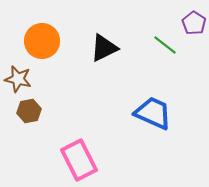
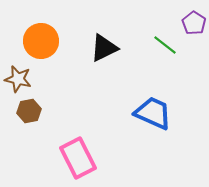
orange circle: moved 1 px left
pink rectangle: moved 1 px left, 2 px up
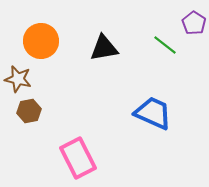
black triangle: rotated 16 degrees clockwise
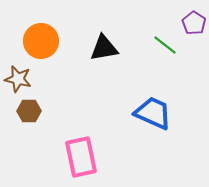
brown hexagon: rotated 10 degrees clockwise
pink rectangle: moved 3 px right, 1 px up; rotated 15 degrees clockwise
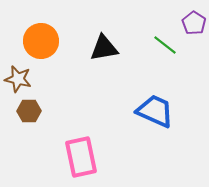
blue trapezoid: moved 2 px right, 2 px up
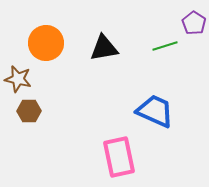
orange circle: moved 5 px right, 2 px down
green line: moved 1 px down; rotated 55 degrees counterclockwise
pink rectangle: moved 38 px right
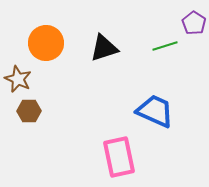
black triangle: rotated 8 degrees counterclockwise
brown star: rotated 12 degrees clockwise
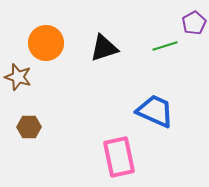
purple pentagon: rotated 10 degrees clockwise
brown star: moved 2 px up; rotated 8 degrees counterclockwise
brown hexagon: moved 16 px down
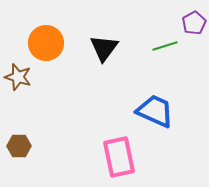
black triangle: rotated 36 degrees counterclockwise
brown hexagon: moved 10 px left, 19 px down
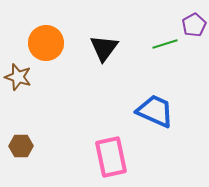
purple pentagon: moved 2 px down
green line: moved 2 px up
brown hexagon: moved 2 px right
pink rectangle: moved 8 px left
